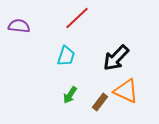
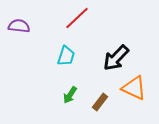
orange triangle: moved 8 px right, 3 px up
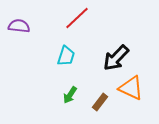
orange triangle: moved 3 px left
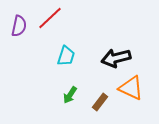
red line: moved 27 px left
purple semicircle: rotated 95 degrees clockwise
black arrow: rotated 32 degrees clockwise
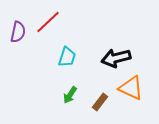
red line: moved 2 px left, 4 px down
purple semicircle: moved 1 px left, 6 px down
cyan trapezoid: moved 1 px right, 1 px down
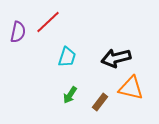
orange triangle: rotated 12 degrees counterclockwise
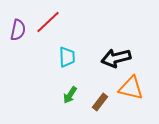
purple semicircle: moved 2 px up
cyan trapezoid: rotated 20 degrees counterclockwise
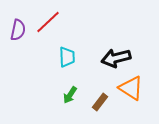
orange triangle: rotated 20 degrees clockwise
